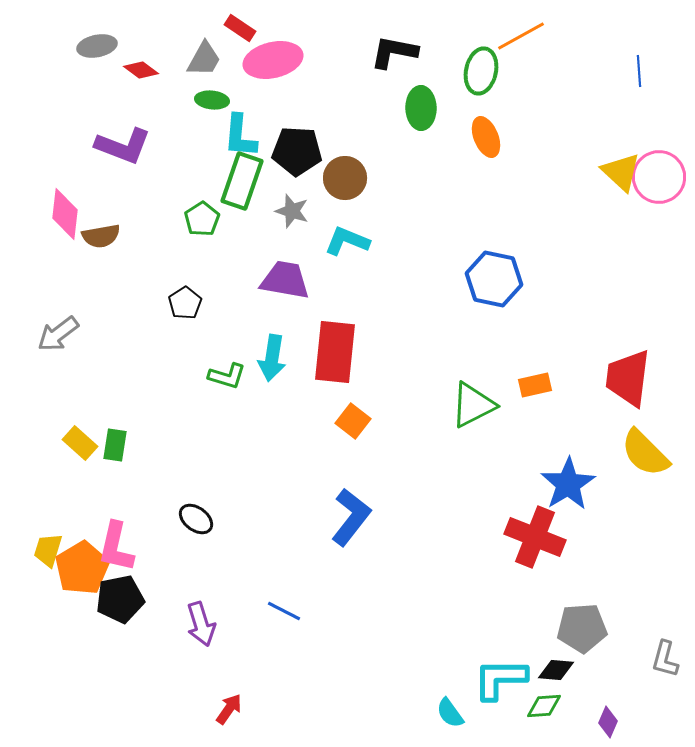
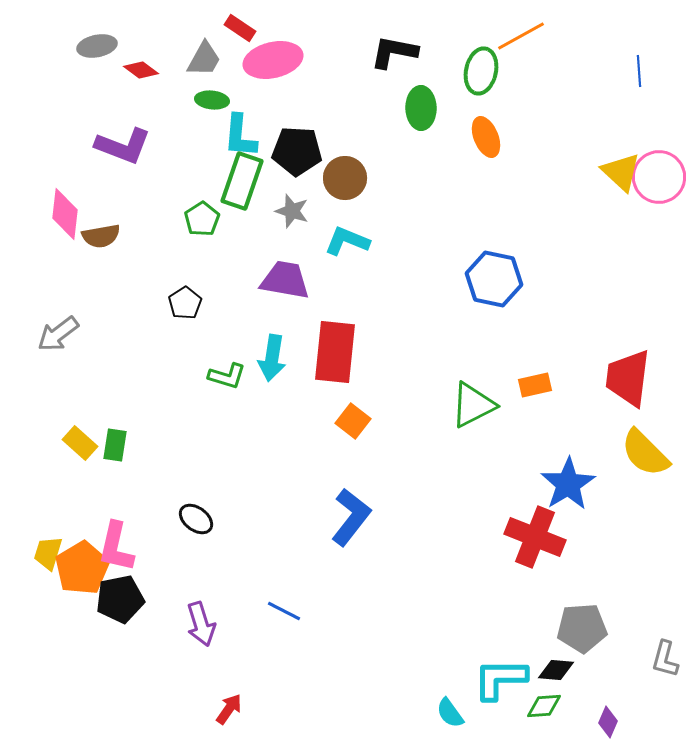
yellow trapezoid at (48, 550): moved 3 px down
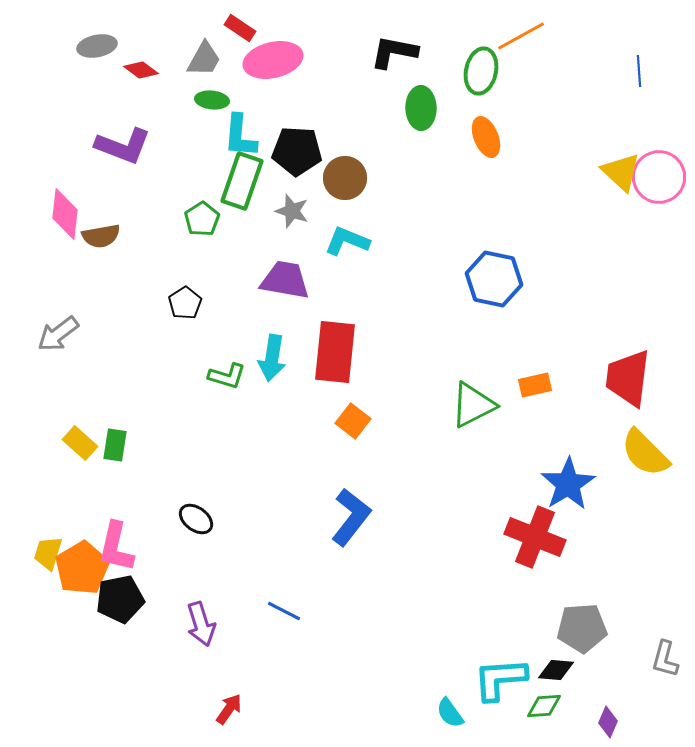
cyan L-shape at (500, 679): rotated 4 degrees counterclockwise
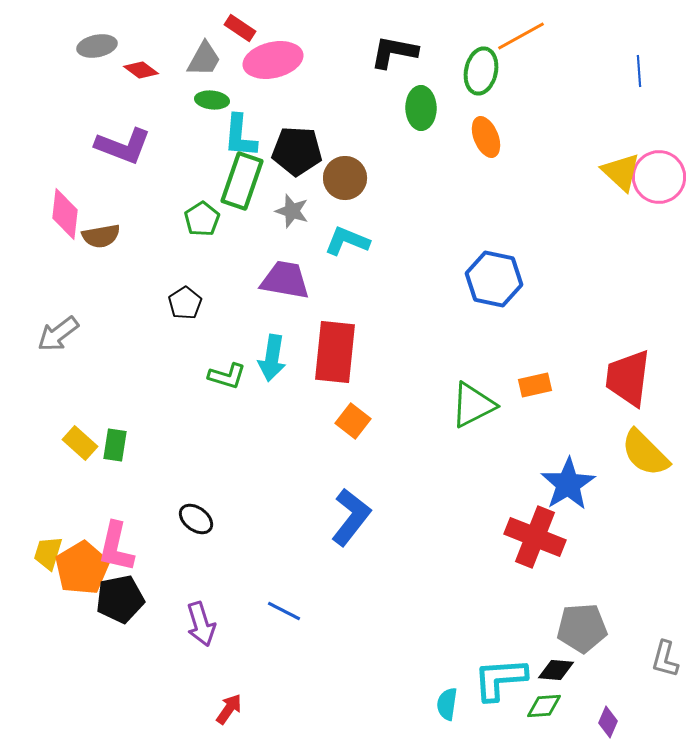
cyan semicircle at (450, 713): moved 3 px left, 9 px up; rotated 44 degrees clockwise
